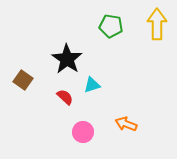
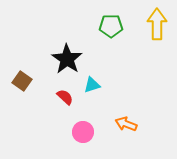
green pentagon: rotated 10 degrees counterclockwise
brown square: moved 1 px left, 1 px down
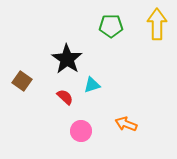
pink circle: moved 2 px left, 1 px up
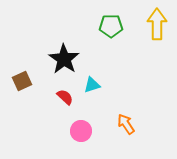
black star: moved 3 px left
brown square: rotated 30 degrees clockwise
orange arrow: rotated 35 degrees clockwise
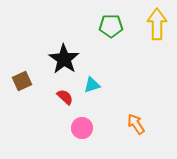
orange arrow: moved 10 px right
pink circle: moved 1 px right, 3 px up
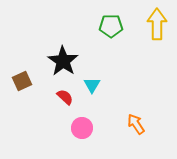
black star: moved 1 px left, 2 px down
cyan triangle: rotated 42 degrees counterclockwise
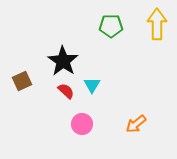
red semicircle: moved 1 px right, 6 px up
orange arrow: rotated 95 degrees counterclockwise
pink circle: moved 4 px up
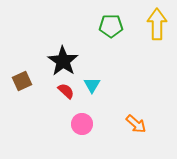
orange arrow: rotated 100 degrees counterclockwise
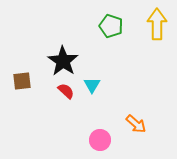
green pentagon: rotated 20 degrees clockwise
brown square: rotated 18 degrees clockwise
pink circle: moved 18 px right, 16 px down
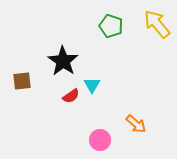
yellow arrow: rotated 40 degrees counterclockwise
red semicircle: moved 5 px right, 5 px down; rotated 102 degrees clockwise
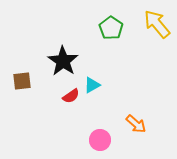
green pentagon: moved 2 px down; rotated 15 degrees clockwise
cyan triangle: rotated 30 degrees clockwise
